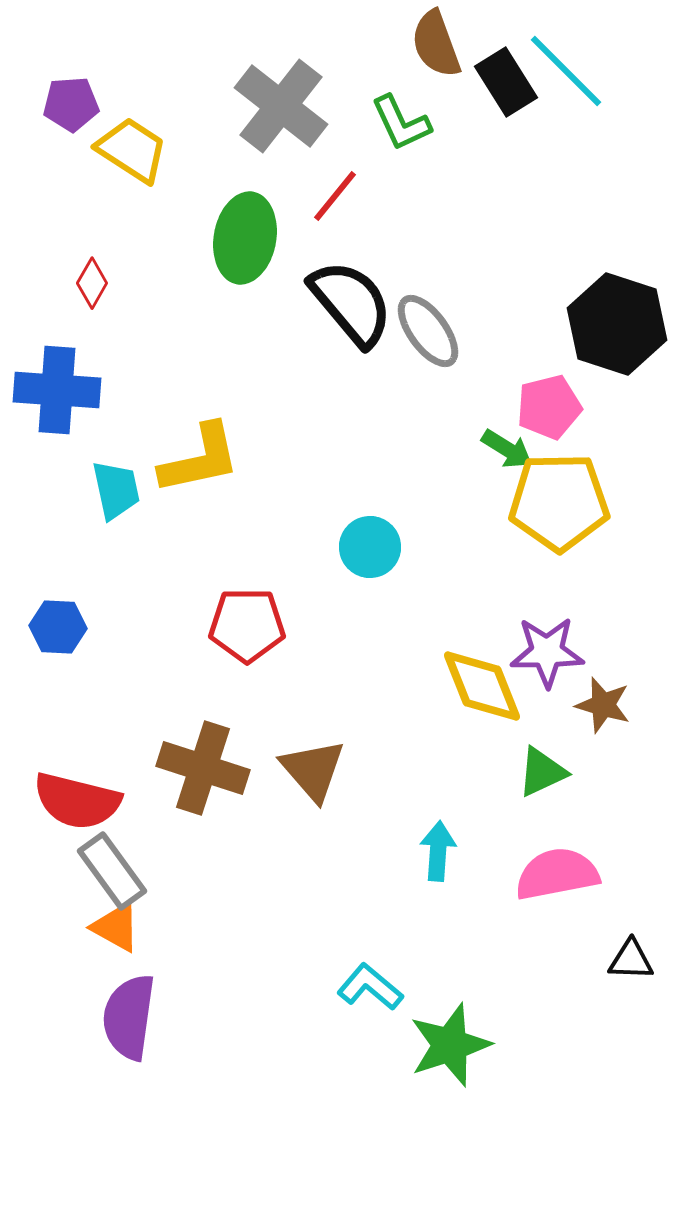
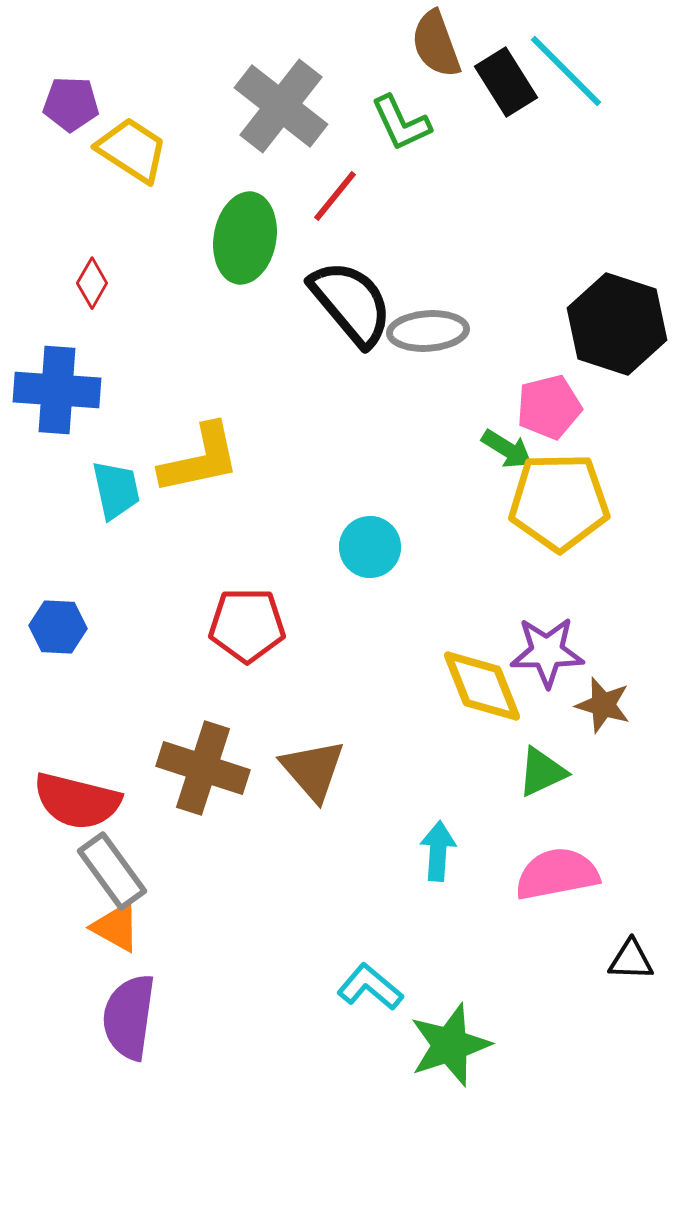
purple pentagon: rotated 6 degrees clockwise
gray ellipse: rotated 58 degrees counterclockwise
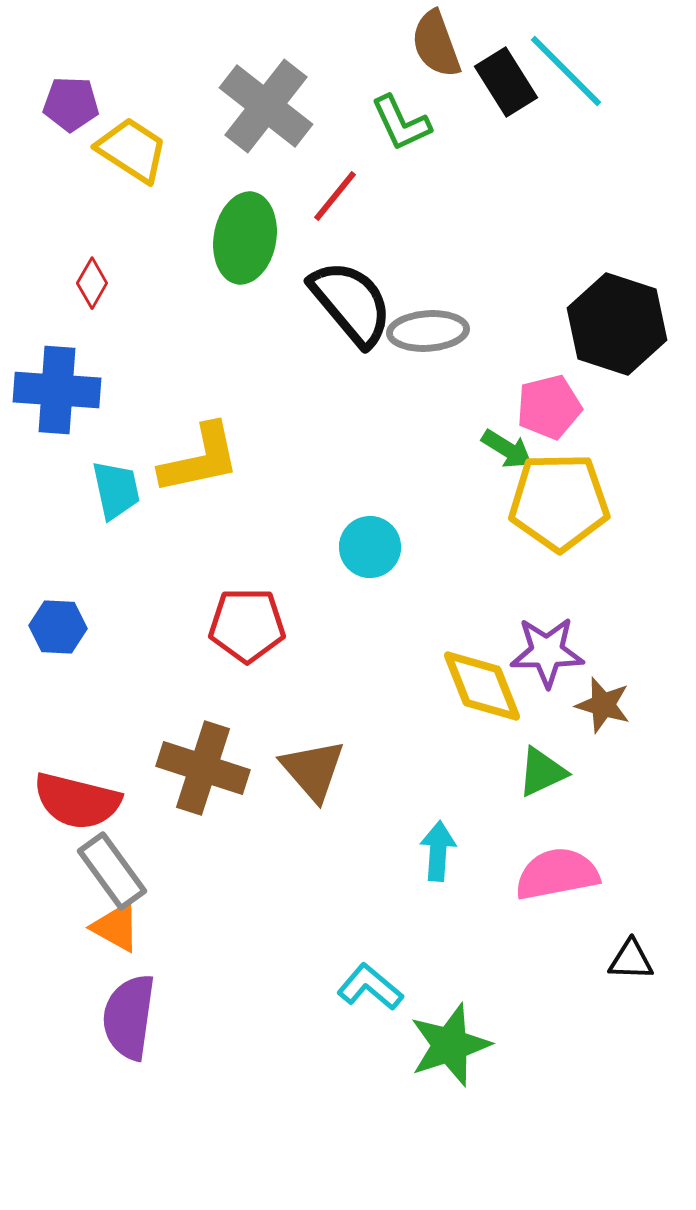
gray cross: moved 15 px left
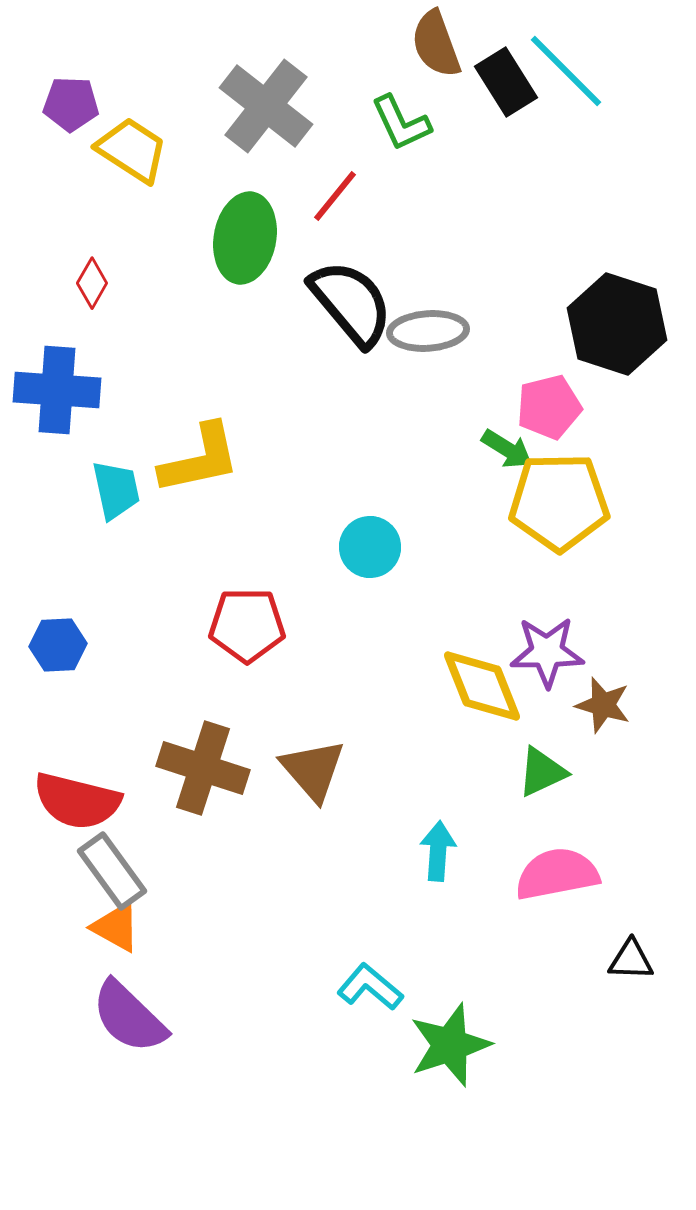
blue hexagon: moved 18 px down; rotated 6 degrees counterclockwise
purple semicircle: rotated 54 degrees counterclockwise
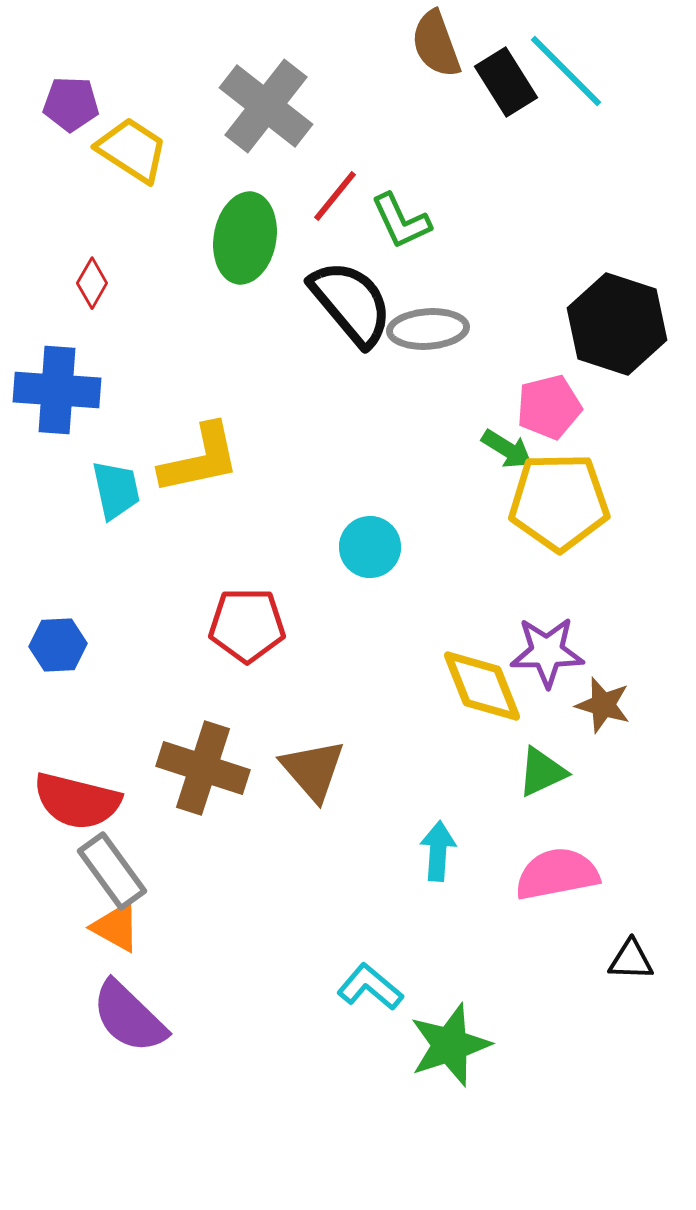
green L-shape: moved 98 px down
gray ellipse: moved 2 px up
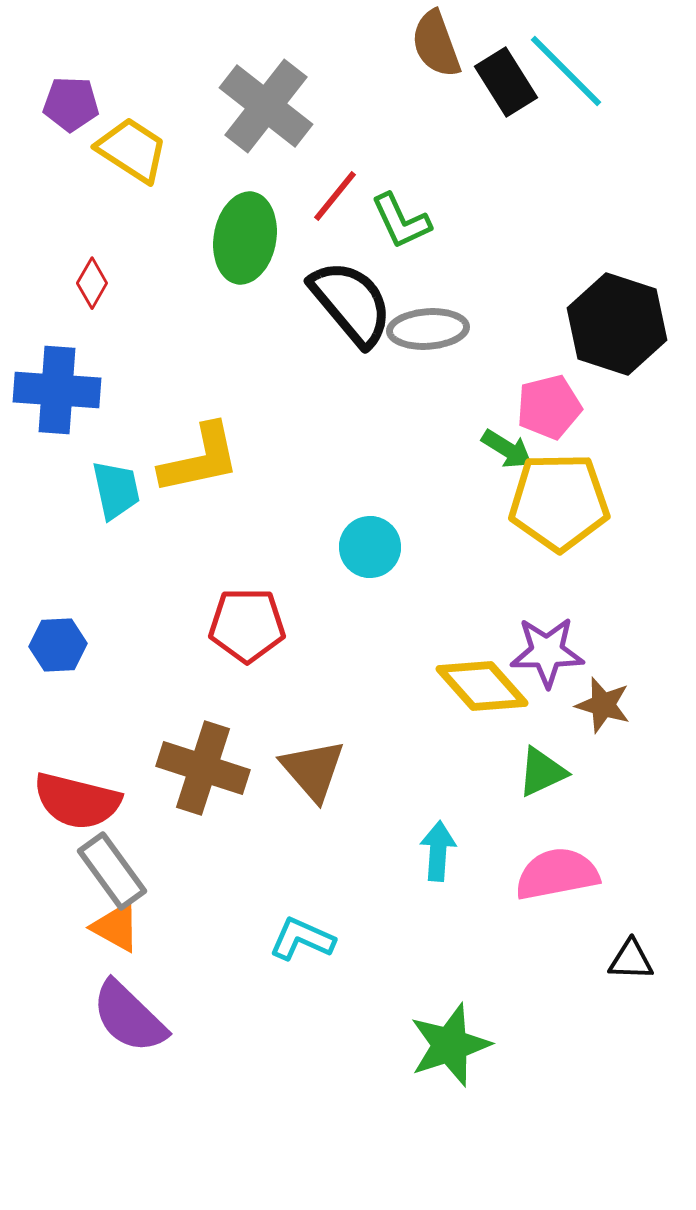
yellow diamond: rotated 20 degrees counterclockwise
cyan L-shape: moved 68 px left, 48 px up; rotated 16 degrees counterclockwise
